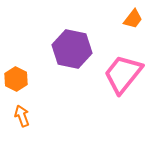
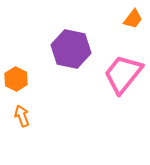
purple hexagon: moved 1 px left
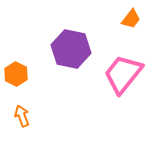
orange trapezoid: moved 2 px left
orange hexagon: moved 5 px up
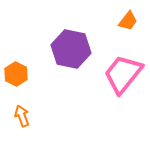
orange trapezoid: moved 3 px left, 2 px down
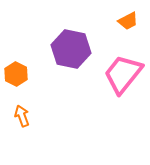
orange trapezoid: rotated 25 degrees clockwise
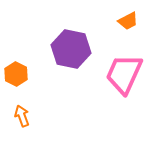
pink trapezoid: moved 1 px right; rotated 15 degrees counterclockwise
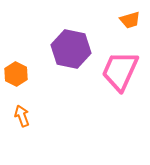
orange trapezoid: moved 2 px right, 1 px up; rotated 10 degrees clockwise
pink trapezoid: moved 4 px left, 3 px up
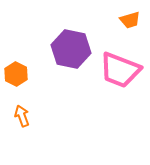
pink trapezoid: moved 1 px up; rotated 93 degrees counterclockwise
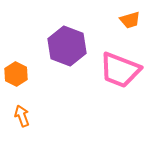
purple hexagon: moved 4 px left, 3 px up; rotated 9 degrees clockwise
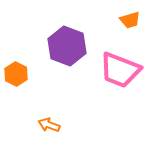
orange arrow: moved 27 px right, 9 px down; rotated 50 degrees counterclockwise
